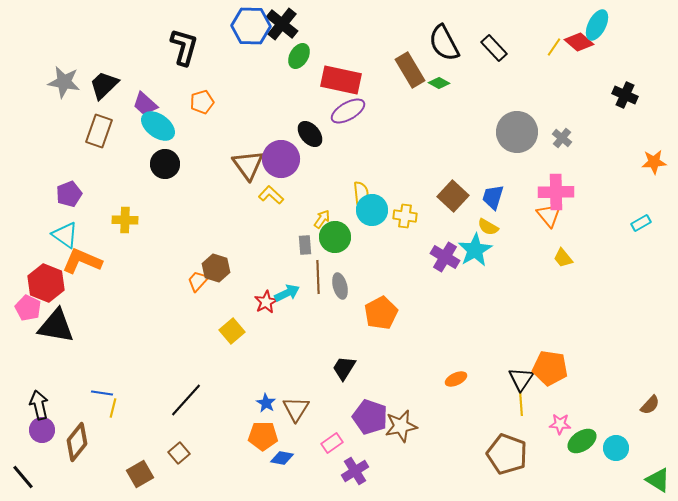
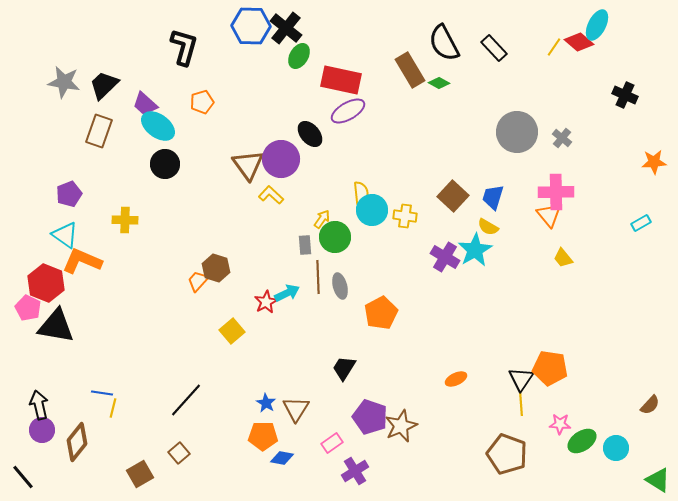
black cross at (282, 24): moved 4 px right, 4 px down
brown star at (401, 426): rotated 12 degrees counterclockwise
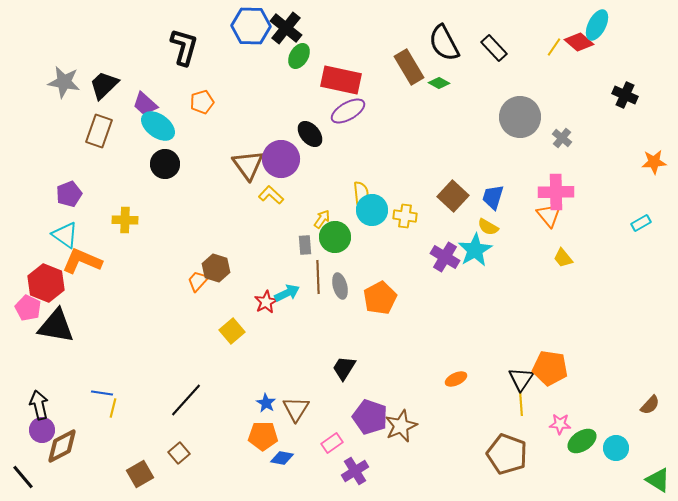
brown rectangle at (410, 70): moved 1 px left, 3 px up
gray circle at (517, 132): moved 3 px right, 15 px up
orange pentagon at (381, 313): moved 1 px left, 15 px up
brown diamond at (77, 442): moved 15 px left, 4 px down; rotated 24 degrees clockwise
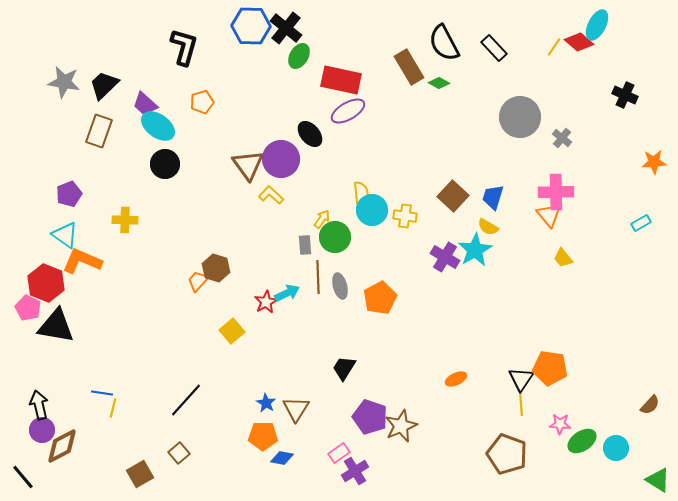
pink rectangle at (332, 443): moved 7 px right, 10 px down
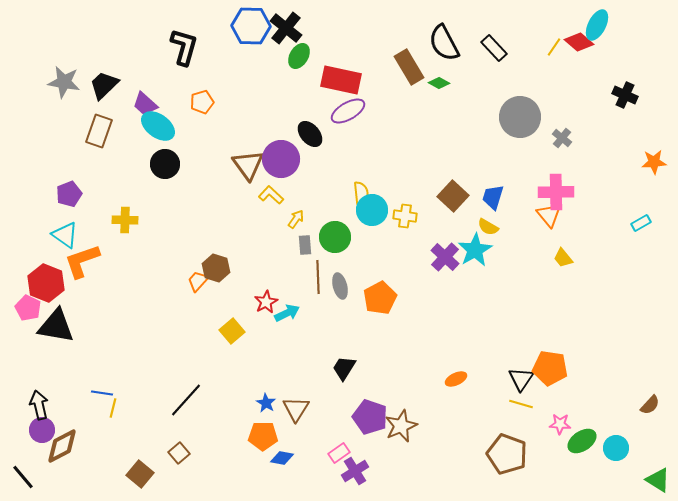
yellow arrow at (322, 219): moved 26 px left
purple cross at (445, 257): rotated 12 degrees clockwise
orange L-shape at (82, 261): rotated 42 degrees counterclockwise
cyan arrow at (287, 293): moved 20 px down
yellow line at (521, 404): rotated 70 degrees counterclockwise
brown square at (140, 474): rotated 20 degrees counterclockwise
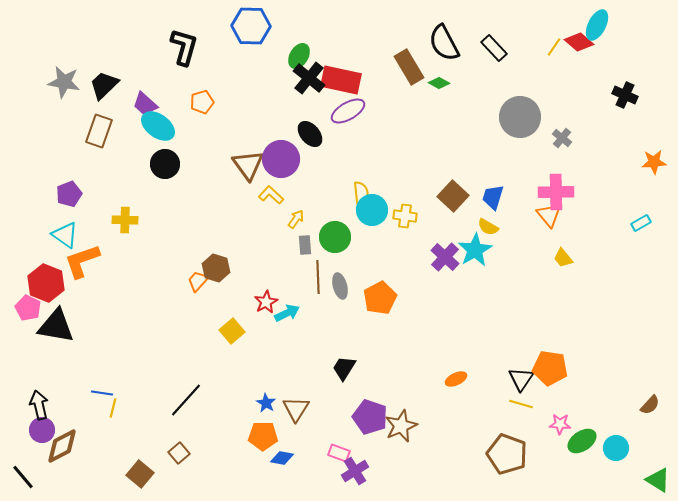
black cross at (286, 28): moved 23 px right, 50 px down
pink rectangle at (339, 453): rotated 55 degrees clockwise
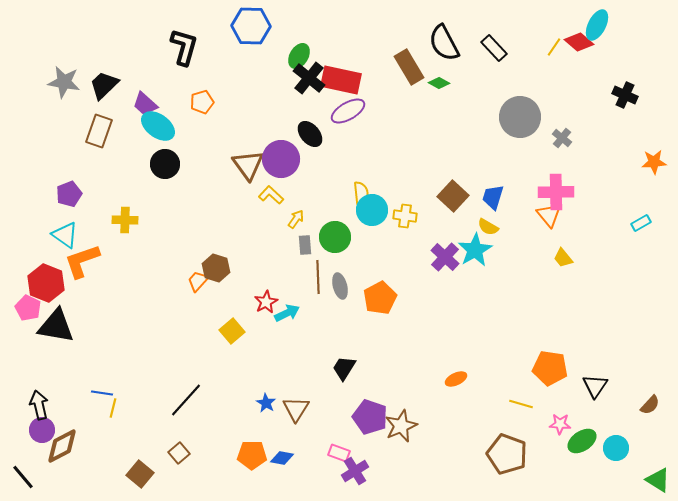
black triangle at (521, 379): moved 74 px right, 7 px down
orange pentagon at (263, 436): moved 11 px left, 19 px down
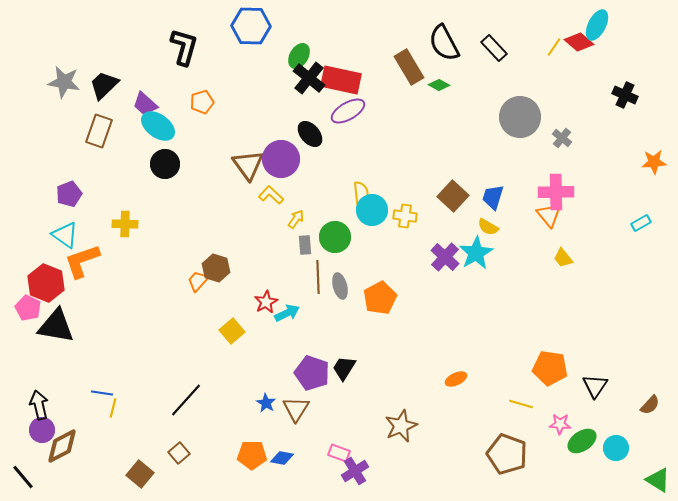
green diamond at (439, 83): moved 2 px down
yellow cross at (125, 220): moved 4 px down
cyan star at (475, 250): moved 1 px right, 3 px down
purple pentagon at (370, 417): moved 58 px left, 44 px up
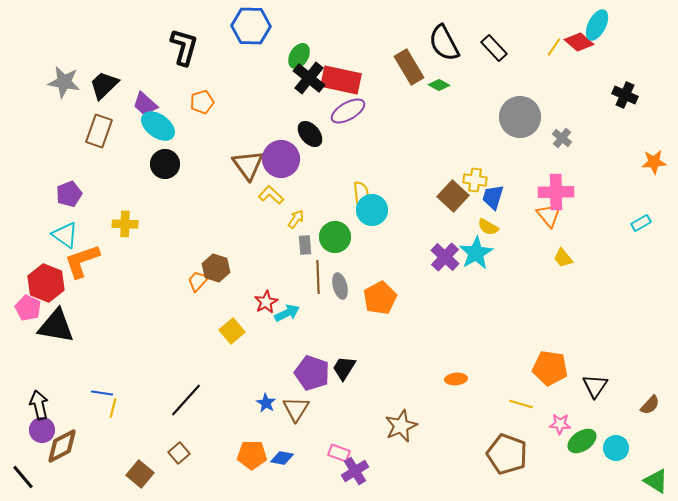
yellow cross at (405, 216): moved 70 px right, 36 px up
orange ellipse at (456, 379): rotated 20 degrees clockwise
green triangle at (658, 480): moved 2 px left, 1 px down
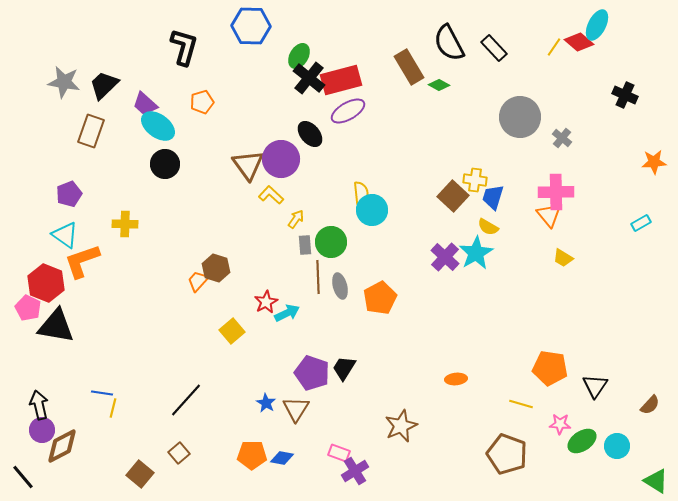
black semicircle at (444, 43): moved 5 px right
red rectangle at (341, 80): rotated 27 degrees counterclockwise
brown rectangle at (99, 131): moved 8 px left
green circle at (335, 237): moved 4 px left, 5 px down
yellow trapezoid at (563, 258): rotated 20 degrees counterclockwise
cyan circle at (616, 448): moved 1 px right, 2 px up
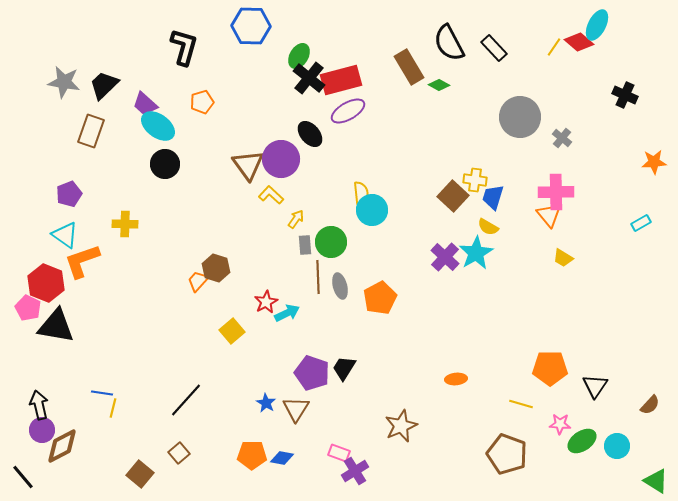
orange pentagon at (550, 368): rotated 8 degrees counterclockwise
